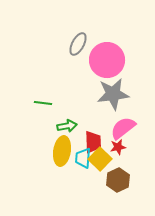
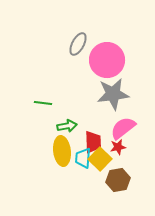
yellow ellipse: rotated 16 degrees counterclockwise
brown hexagon: rotated 15 degrees clockwise
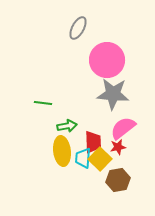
gray ellipse: moved 16 px up
gray star: rotated 12 degrees clockwise
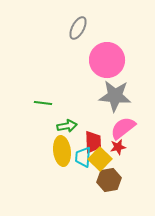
gray star: moved 2 px right, 2 px down
cyan trapezoid: moved 1 px up
brown hexagon: moved 9 px left
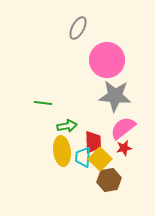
red star: moved 6 px right, 1 px down
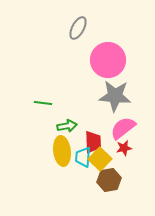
pink circle: moved 1 px right
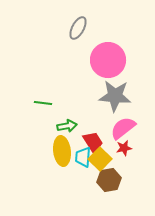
red trapezoid: rotated 30 degrees counterclockwise
